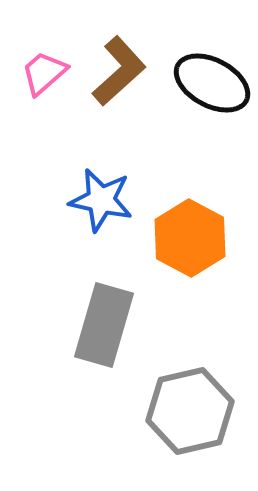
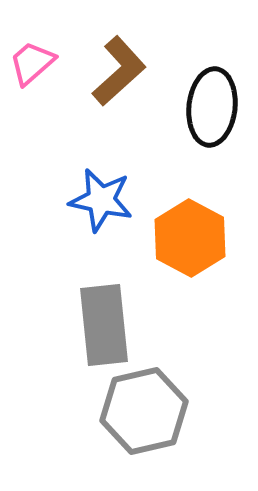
pink trapezoid: moved 12 px left, 10 px up
black ellipse: moved 24 px down; rotated 68 degrees clockwise
gray rectangle: rotated 22 degrees counterclockwise
gray hexagon: moved 46 px left
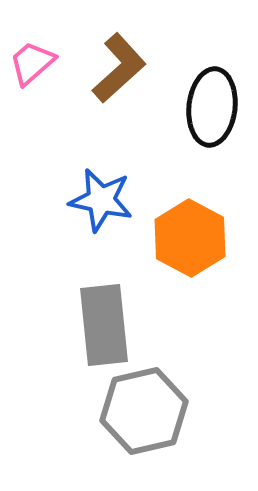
brown L-shape: moved 3 px up
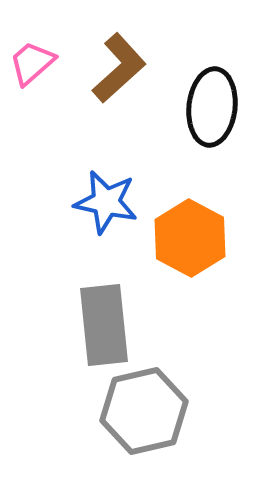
blue star: moved 5 px right, 2 px down
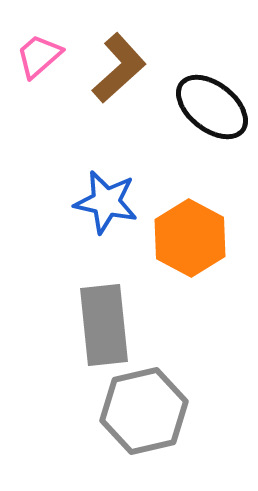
pink trapezoid: moved 7 px right, 7 px up
black ellipse: rotated 58 degrees counterclockwise
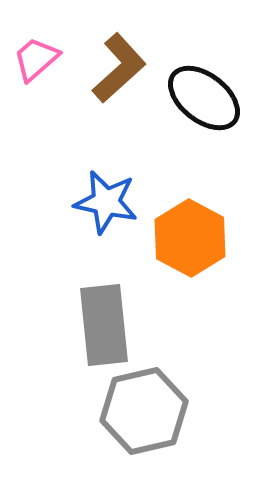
pink trapezoid: moved 3 px left, 3 px down
black ellipse: moved 8 px left, 9 px up
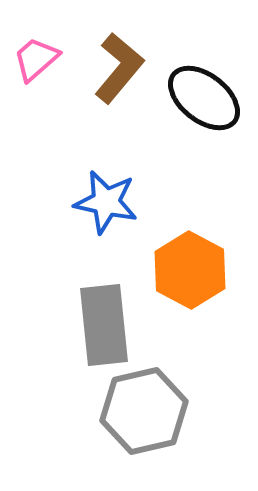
brown L-shape: rotated 8 degrees counterclockwise
orange hexagon: moved 32 px down
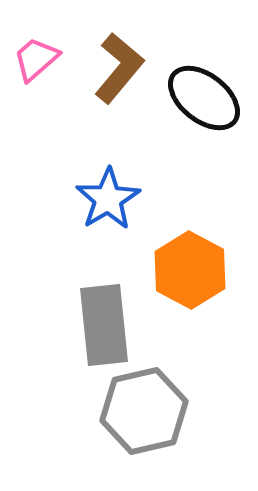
blue star: moved 2 px right, 3 px up; rotated 28 degrees clockwise
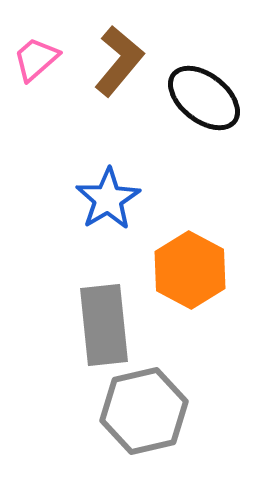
brown L-shape: moved 7 px up
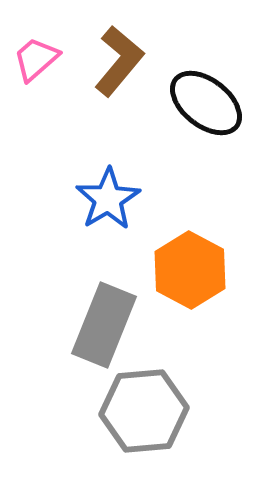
black ellipse: moved 2 px right, 5 px down
gray rectangle: rotated 28 degrees clockwise
gray hexagon: rotated 8 degrees clockwise
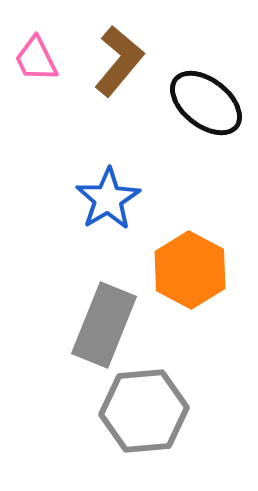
pink trapezoid: rotated 75 degrees counterclockwise
